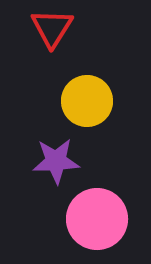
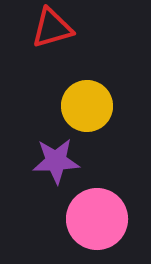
red triangle: rotated 42 degrees clockwise
yellow circle: moved 5 px down
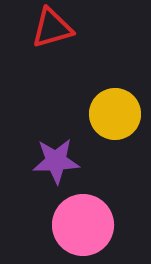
yellow circle: moved 28 px right, 8 px down
pink circle: moved 14 px left, 6 px down
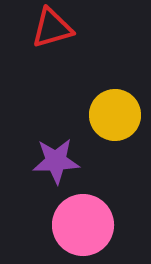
yellow circle: moved 1 px down
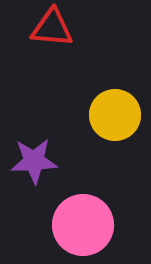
red triangle: rotated 21 degrees clockwise
purple star: moved 22 px left
